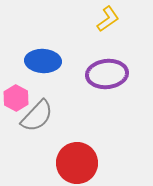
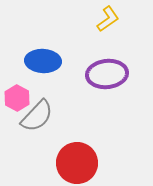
pink hexagon: moved 1 px right
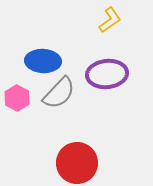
yellow L-shape: moved 2 px right, 1 px down
gray semicircle: moved 22 px right, 23 px up
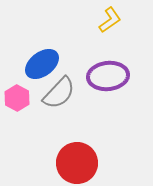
blue ellipse: moved 1 px left, 3 px down; rotated 40 degrees counterclockwise
purple ellipse: moved 1 px right, 2 px down
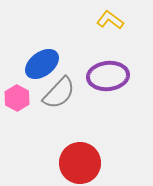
yellow L-shape: rotated 108 degrees counterclockwise
red circle: moved 3 px right
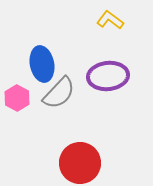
blue ellipse: rotated 64 degrees counterclockwise
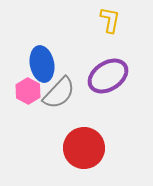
yellow L-shape: rotated 64 degrees clockwise
purple ellipse: rotated 27 degrees counterclockwise
pink hexagon: moved 11 px right, 7 px up
red circle: moved 4 px right, 15 px up
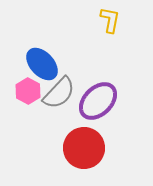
blue ellipse: rotated 32 degrees counterclockwise
purple ellipse: moved 10 px left, 25 px down; rotated 12 degrees counterclockwise
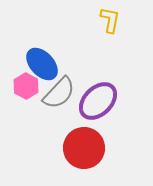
pink hexagon: moved 2 px left, 5 px up
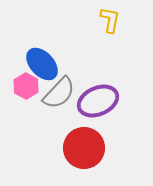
purple ellipse: rotated 21 degrees clockwise
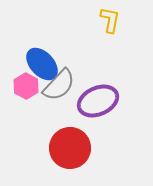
gray semicircle: moved 8 px up
red circle: moved 14 px left
